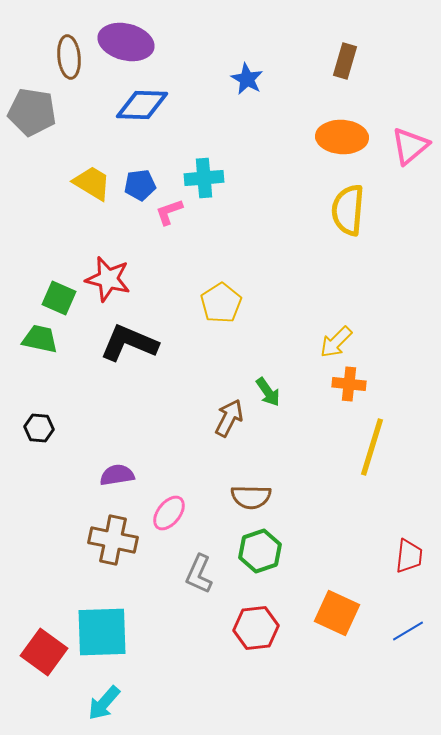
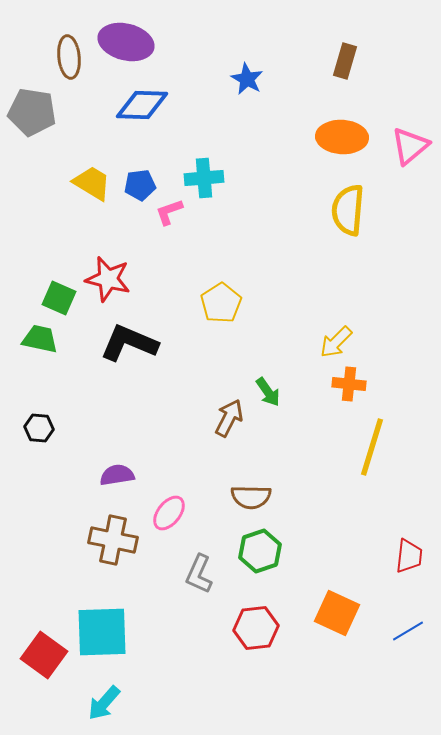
red square: moved 3 px down
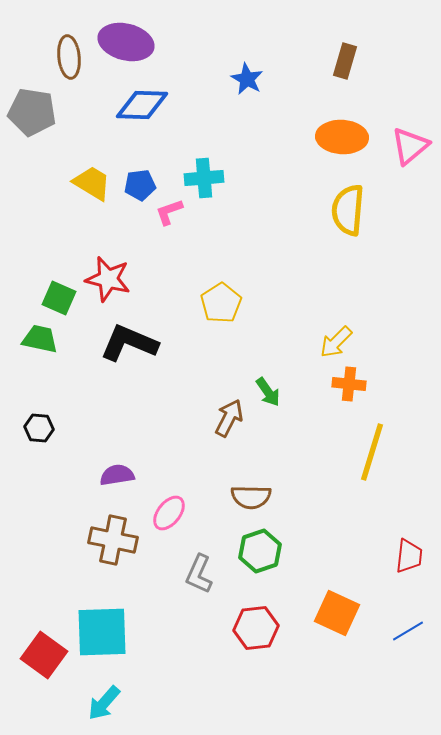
yellow line: moved 5 px down
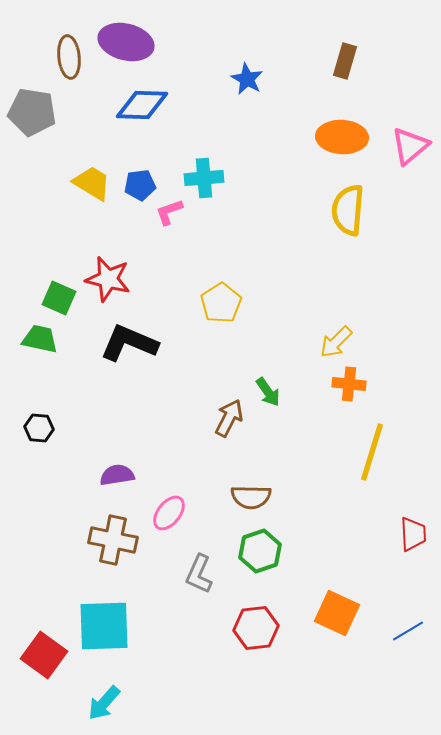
red trapezoid: moved 4 px right, 22 px up; rotated 9 degrees counterclockwise
cyan square: moved 2 px right, 6 px up
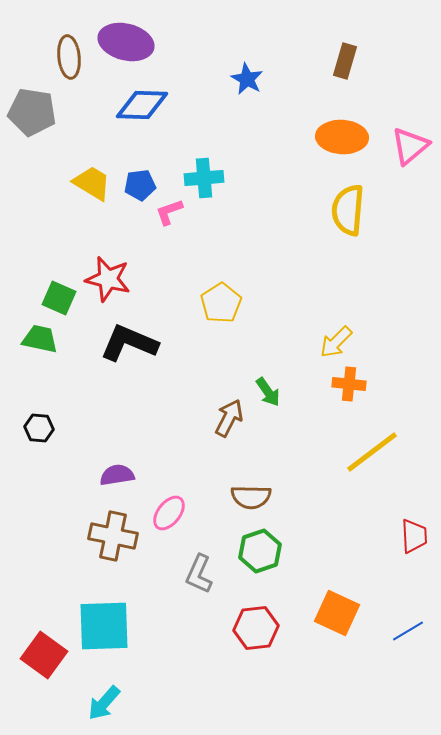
yellow line: rotated 36 degrees clockwise
red trapezoid: moved 1 px right, 2 px down
brown cross: moved 4 px up
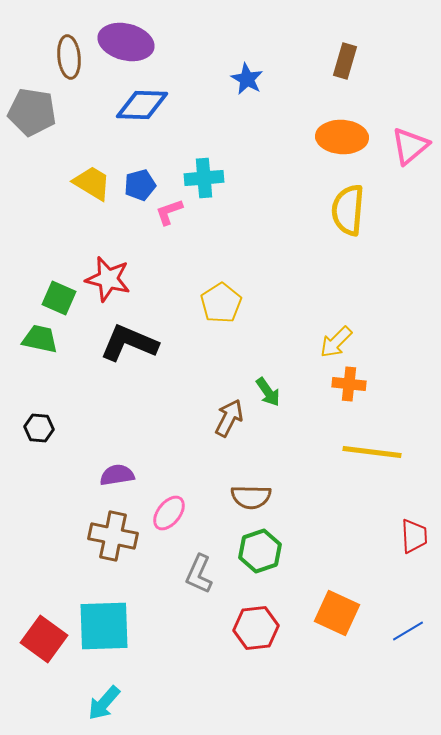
blue pentagon: rotated 8 degrees counterclockwise
yellow line: rotated 44 degrees clockwise
red square: moved 16 px up
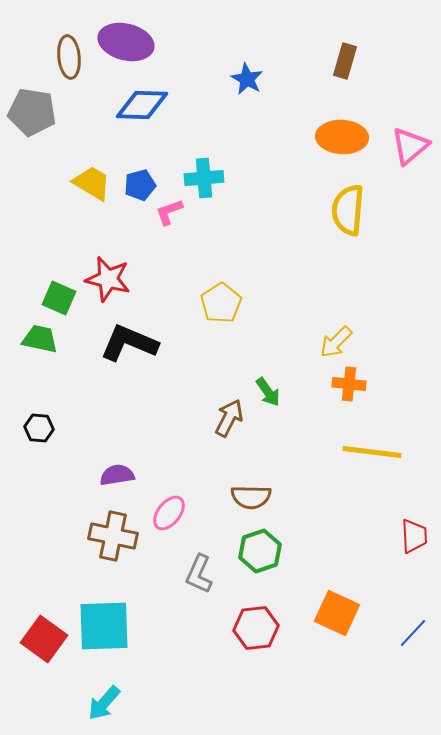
blue line: moved 5 px right, 2 px down; rotated 16 degrees counterclockwise
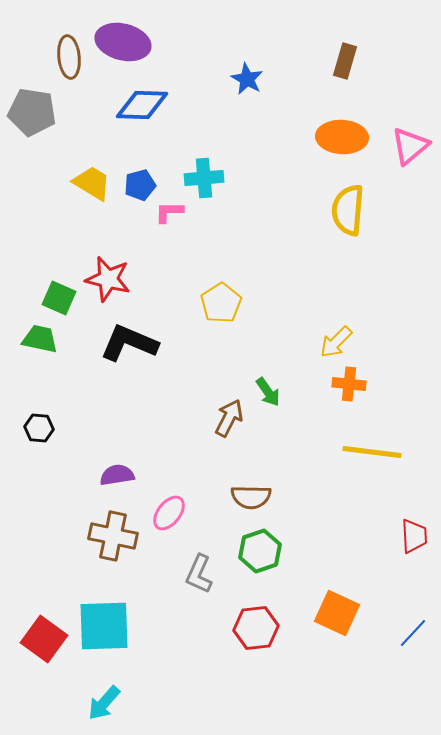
purple ellipse: moved 3 px left
pink L-shape: rotated 20 degrees clockwise
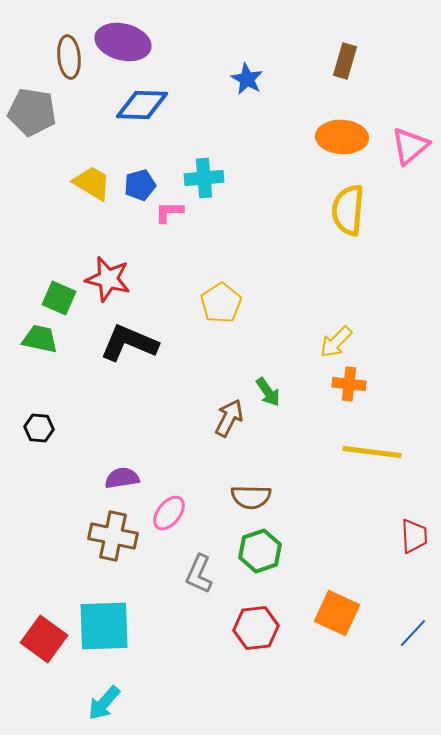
purple semicircle: moved 5 px right, 3 px down
